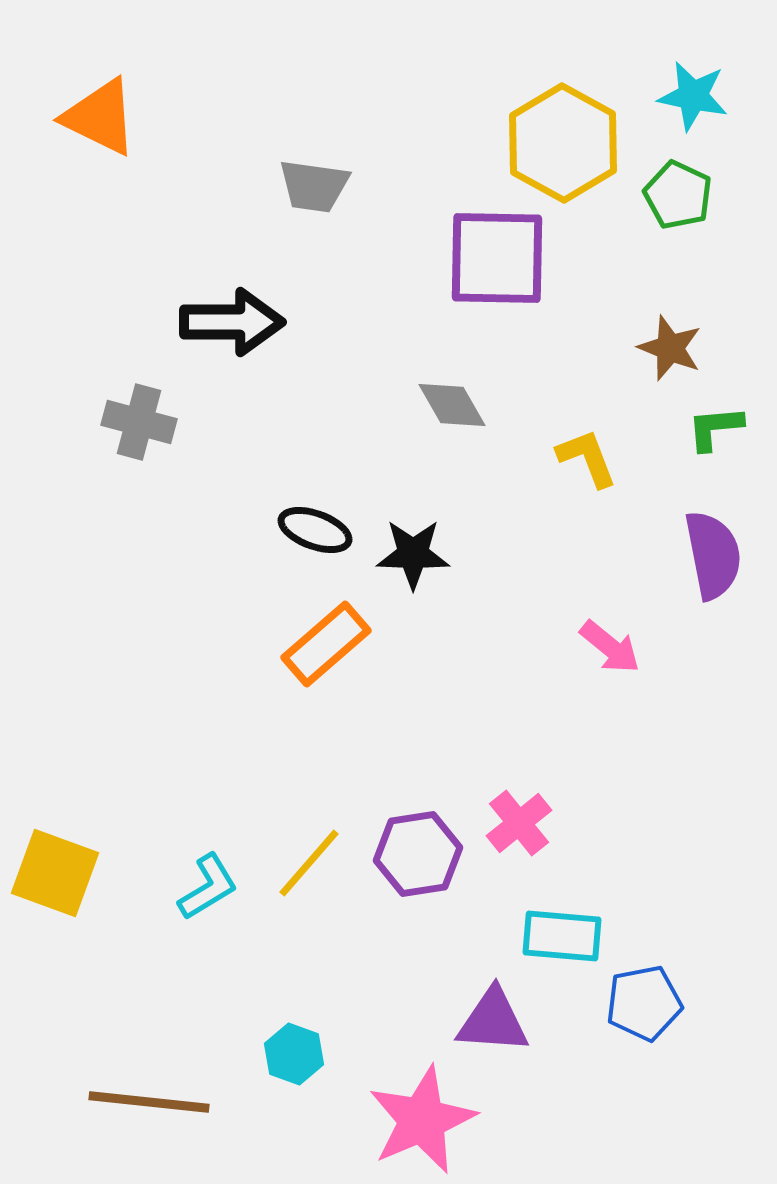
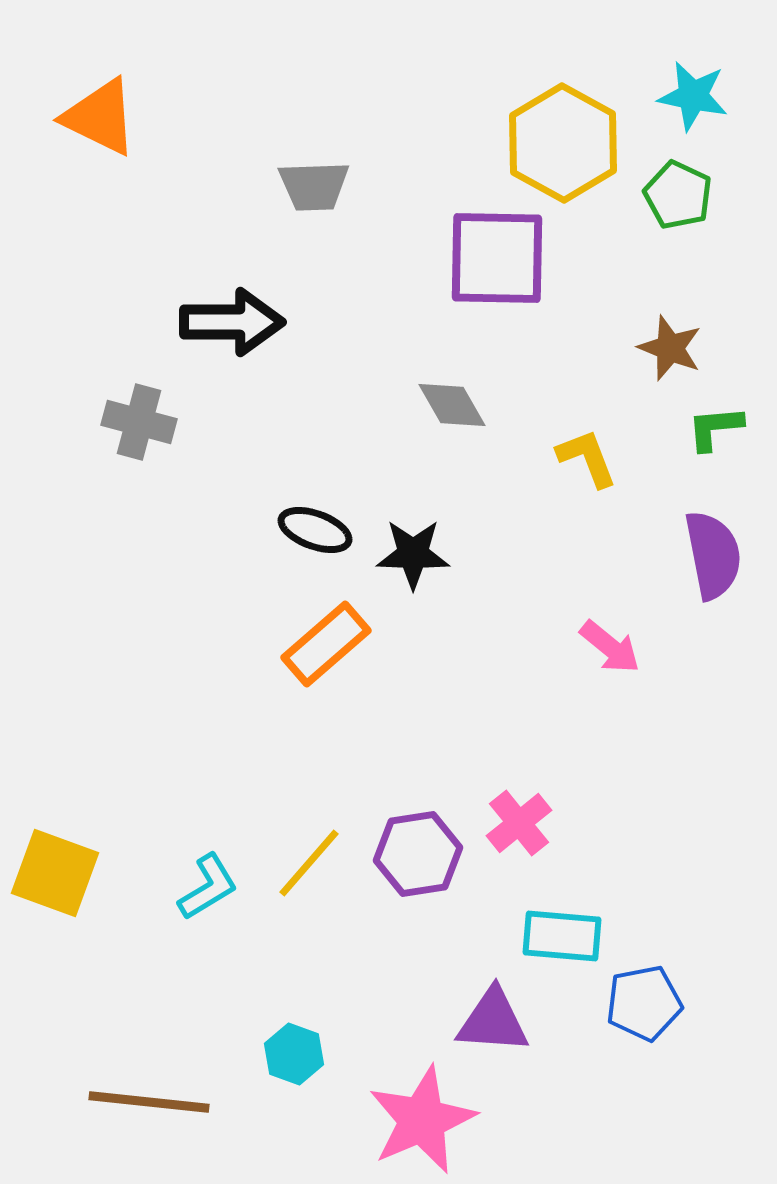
gray trapezoid: rotated 10 degrees counterclockwise
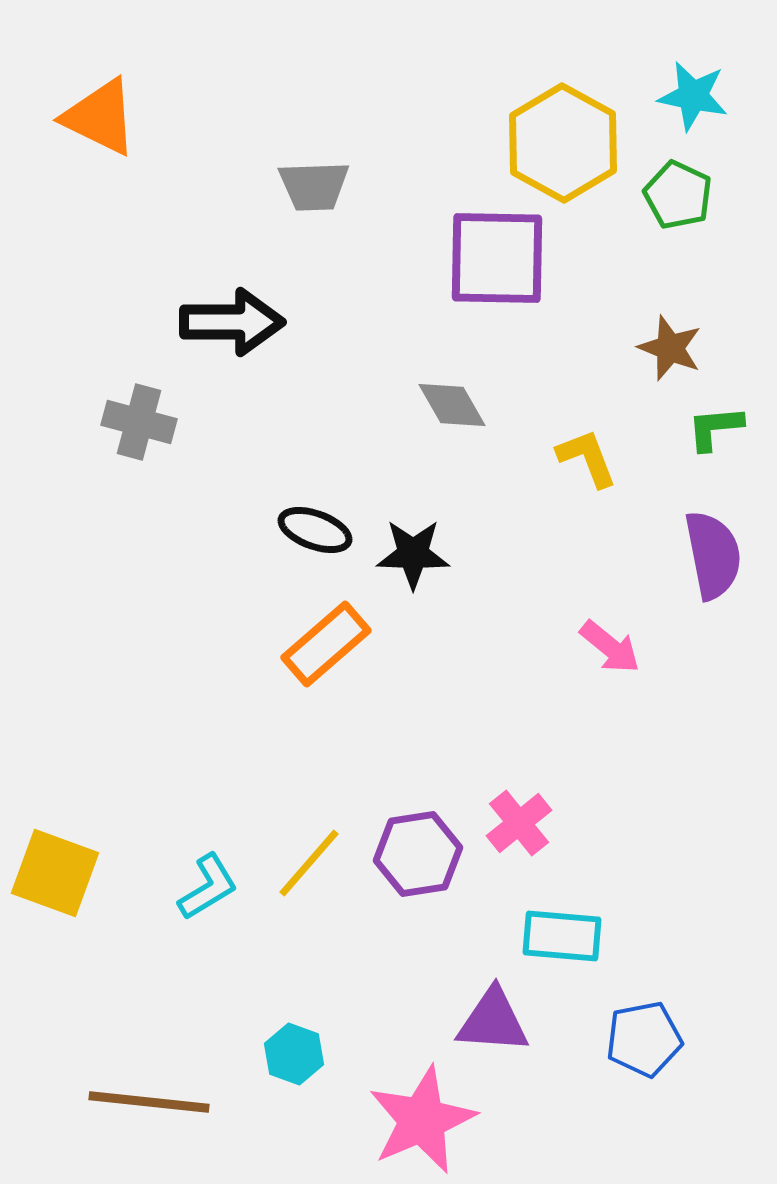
blue pentagon: moved 36 px down
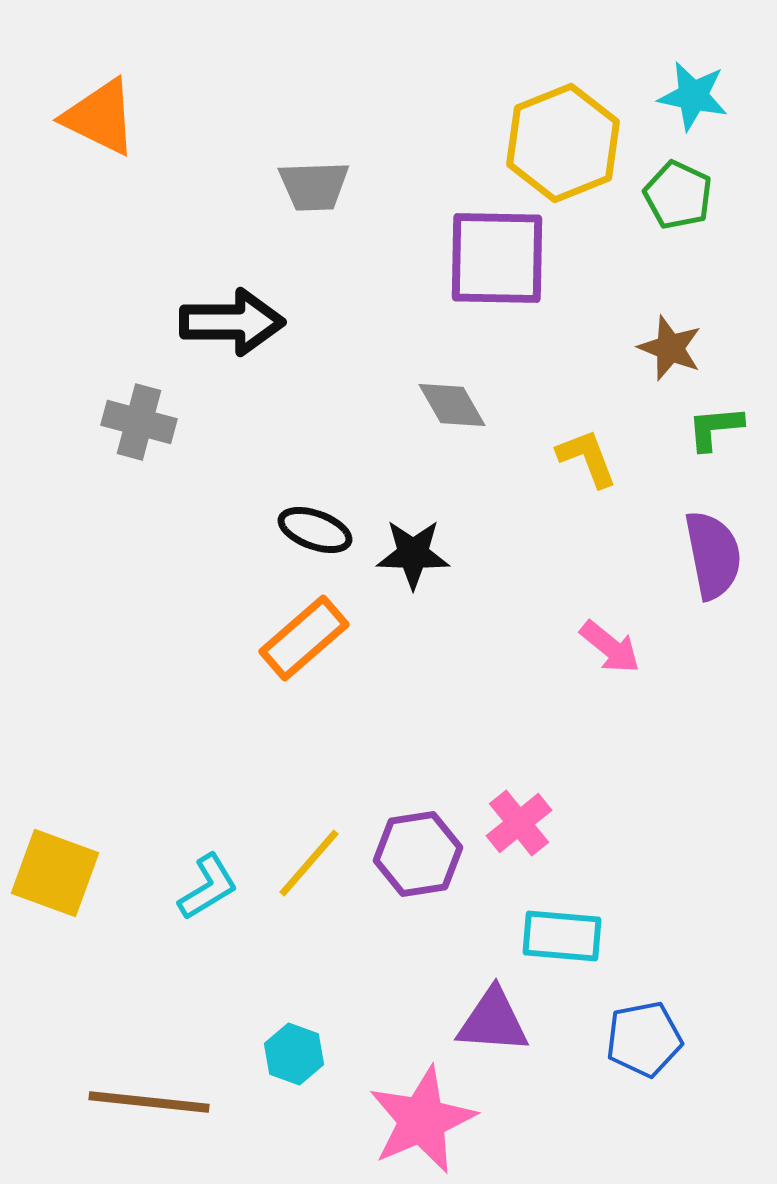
yellow hexagon: rotated 9 degrees clockwise
orange rectangle: moved 22 px left, 6 px up
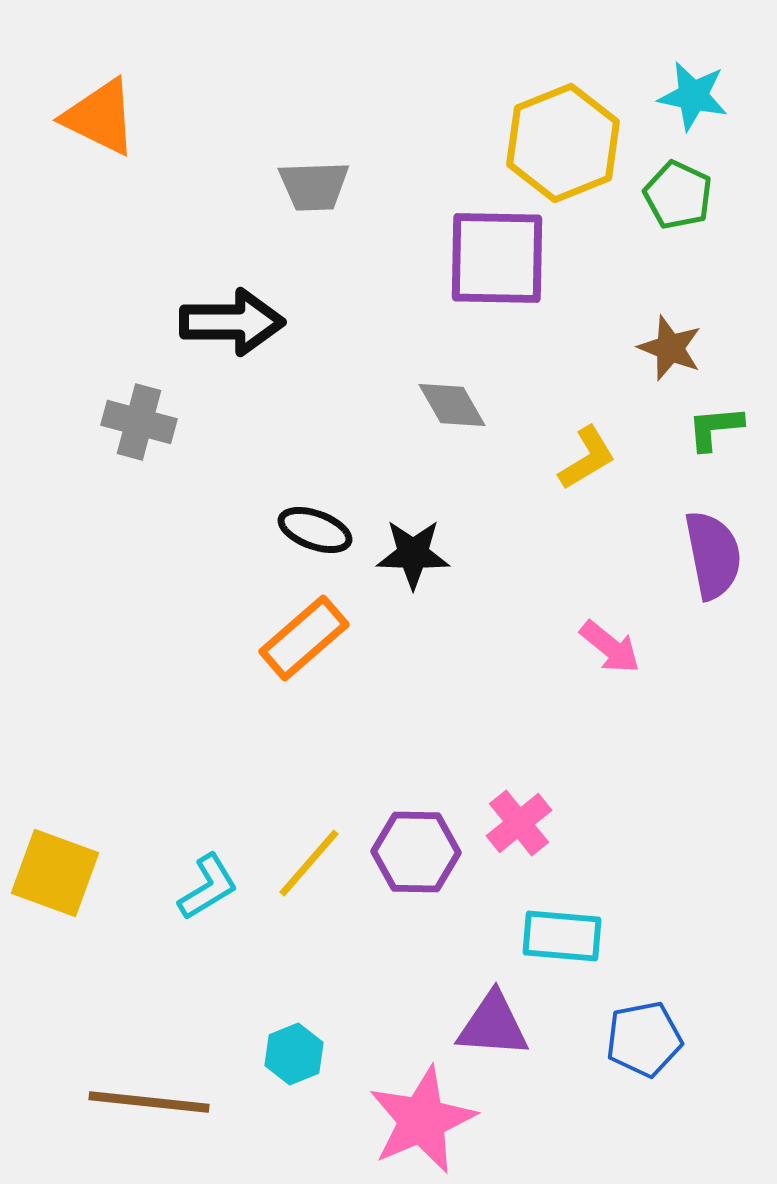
yellow L-shape: rotated 80 degrees clockwise
purple hexagon: moved 2 px left, 2 px up; rotated 10 degrees clockwise
purple triangle: moved 4 px down
cyan hexagon: rotated 18 degrees clockwise
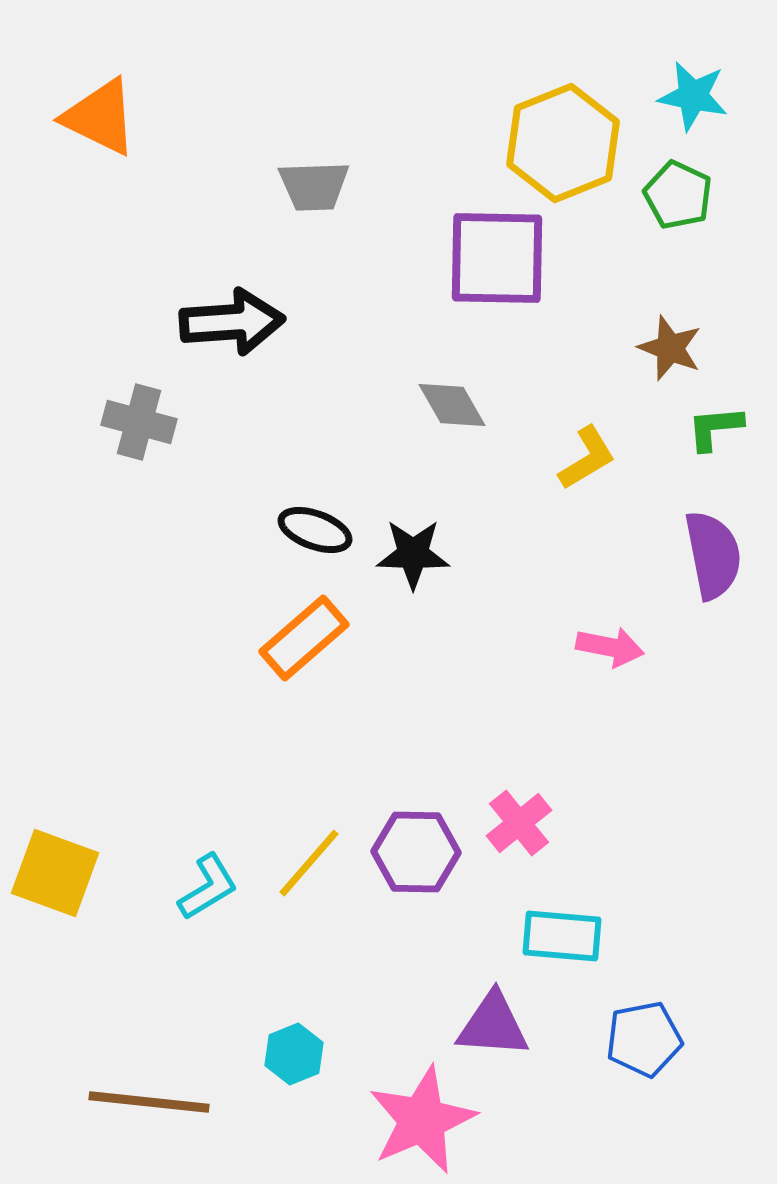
black arrow: rotated 4 degrees counterclockwise
pink arrow: rotated 28 degrees counterclockwise
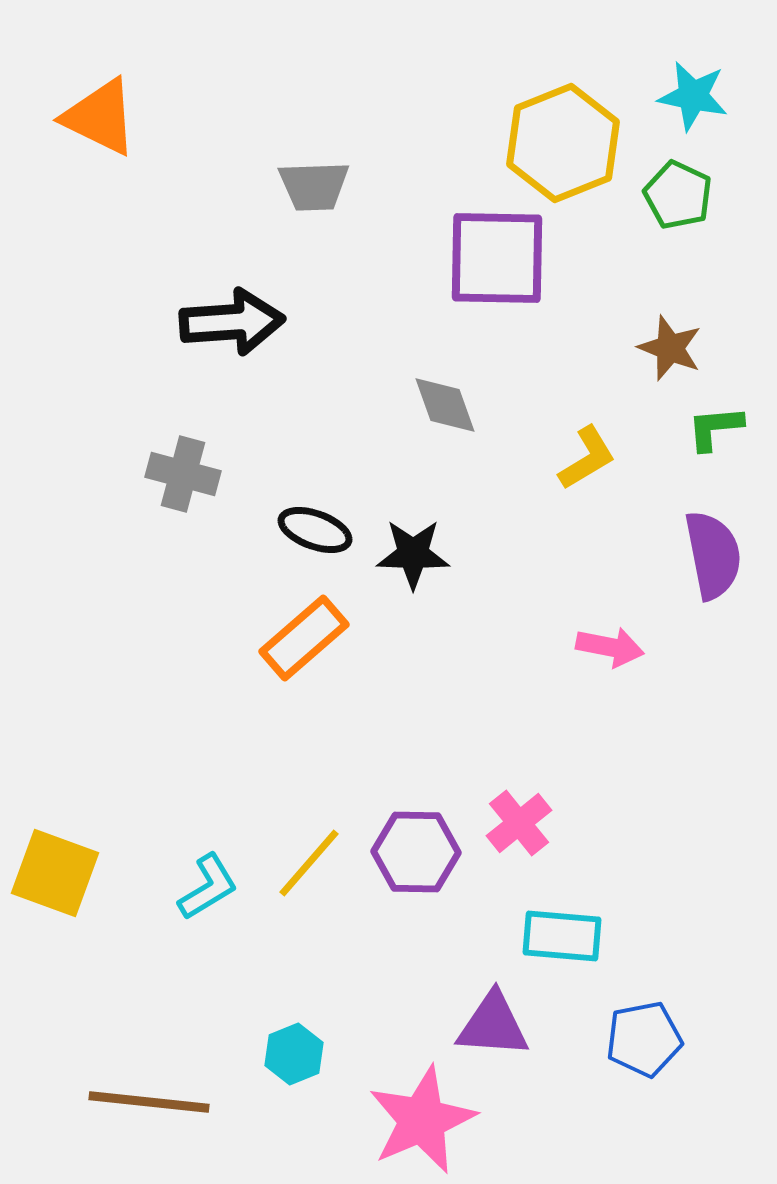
gray diamond: moved 7 px left; rotated 10 degrees clockwise
gray cross: moved 44 px right, 52 px down
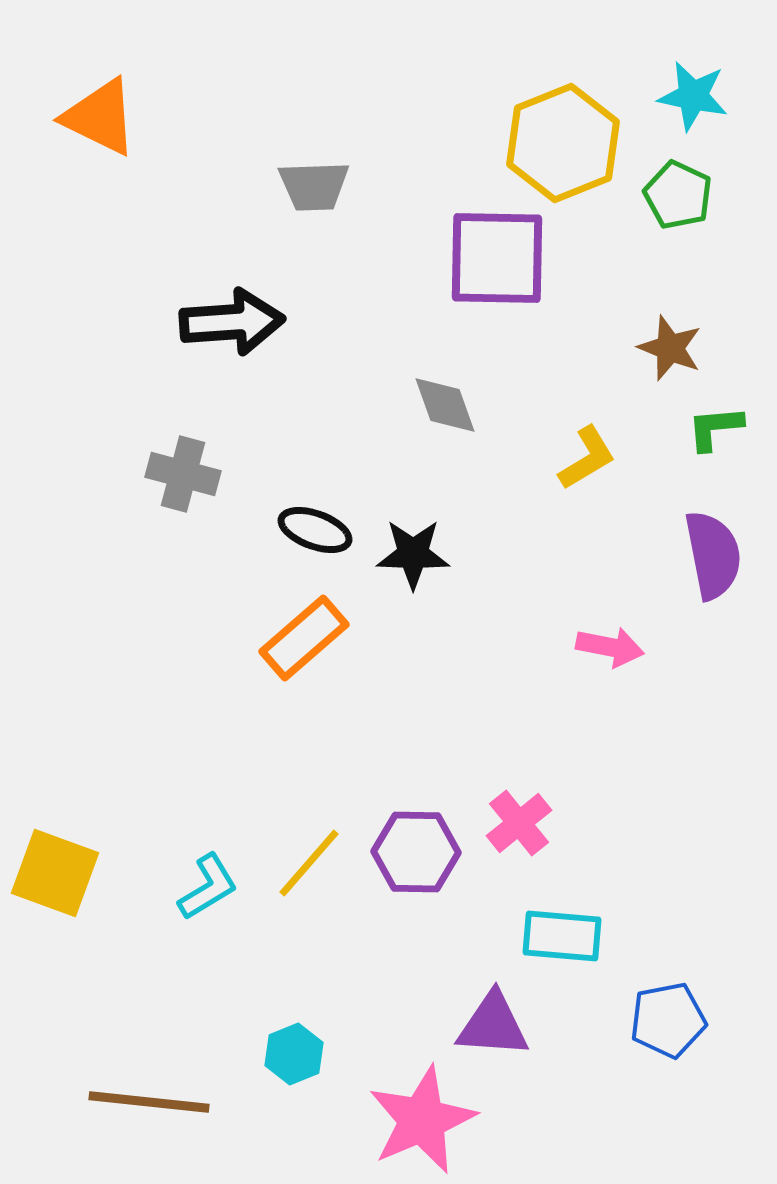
blue pentagon: moved 24 px right, 19 px up
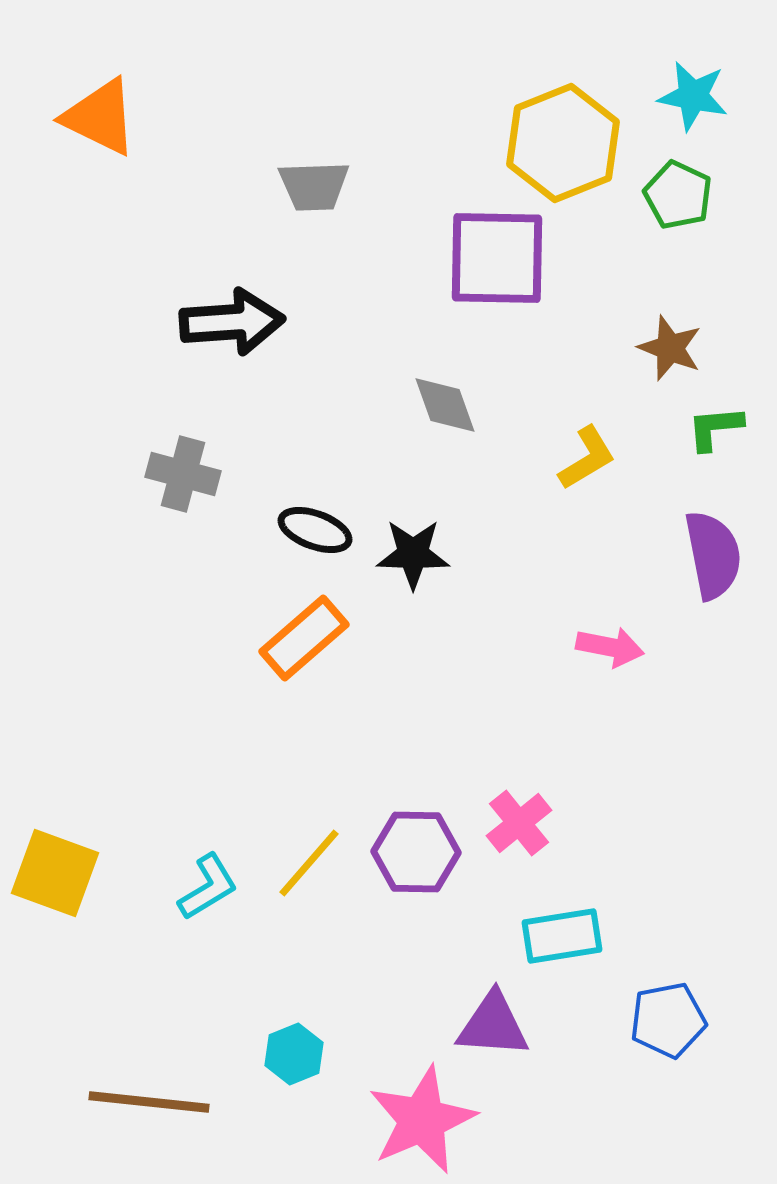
cyan rectangle: rotated 14 degrees counterclockwise
